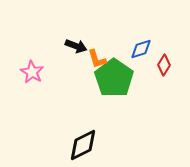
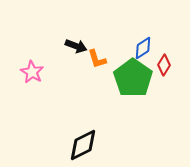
blue diamond: moved 2 px right, 1 px up; rotated 15 degrees counterclockwise
green pentagon: moved 19 px right
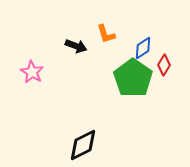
orange L-shape: moved 9 px right, 25 px up
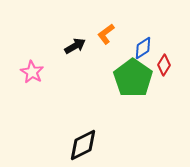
orange L-shape: rotated 70 degrees clockwise
black arrow: moved 1 px left; rotated 50 degrees counterclockwise
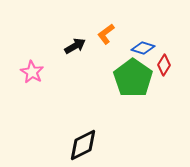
blue diamond: rotated 50 degrees clockwise
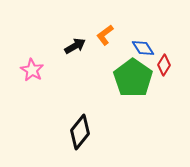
orange L-shape: moved 1 px left, 1 px down
blue diamond: rotated 40 degrees clockwise
pink star: moved 2 px up
black diamond: moved 3 px left, 13 px up; rotated 24 degrees counterclockwise
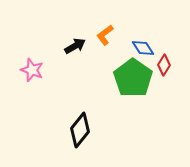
pink star: rotated 10 degrees counterclockwise
black diamond: moved 2 px up
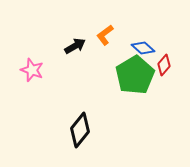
blue diamond: rotated 15 degrees counterclockwise
red diamond: rotated 10 degrees clockwise
green pentagon: moved 2 px right, 3 px up; rotated 6 degrees clockwise
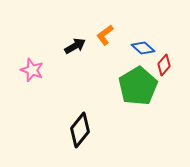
green pentagon: moved 3 px right, 11 px down
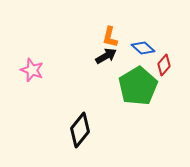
orange L-shape: moved 5 px right, 2 px down; rotated 40 degrees counterclockwise
black arrow: moved 31 px right, 10 px down
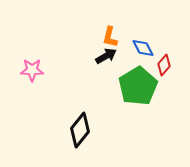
blue diamond: rotated 20 degrees clockwise
pink star: rotated 20 degrees counterclockwise
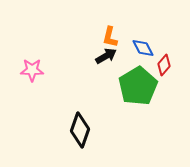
black diamond: rotated 20 degrees counterclockwise
